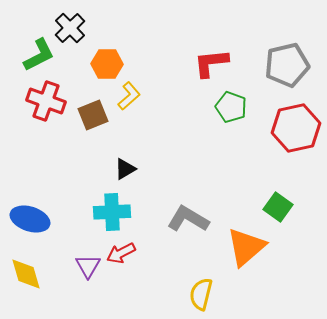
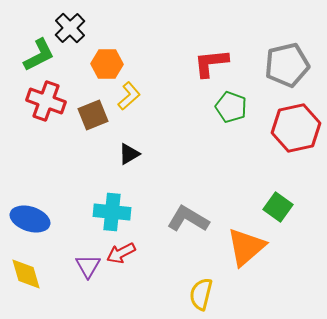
black triangle: moved 4 px right, 15 px up
cyan cross: rotated 9 degrees clockwise
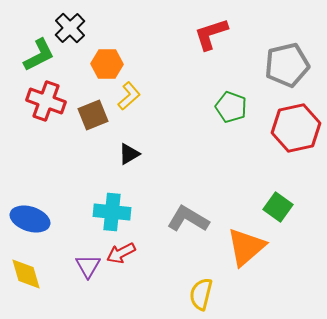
red L-shape: moved 29 px up; rotated 12 degrees counterclockwise
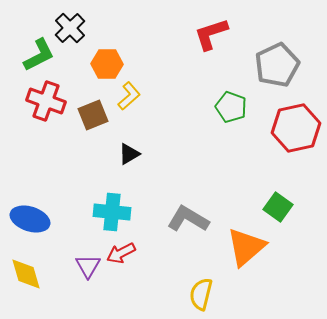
gray pentagon: moved 10 px left; rotated 12 degrees counterclockwise
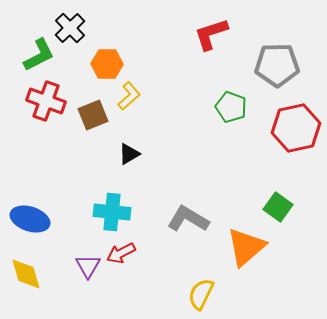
gray pentagon: rotated 24 degrees clockwise
yellow semicircle: rotated 12 degrees clockwise
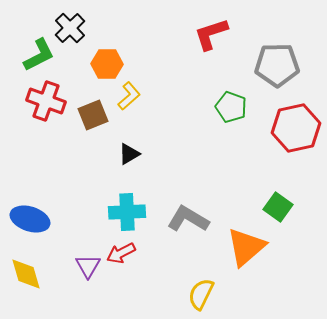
cyan cross: moved 15 px right; rotated 9 degrees counterclockwise
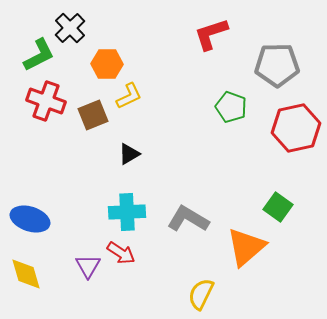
yellow L-shape: rotated 16 degrees clockwise
red arrow: rotated 120 degrees counterclockwise
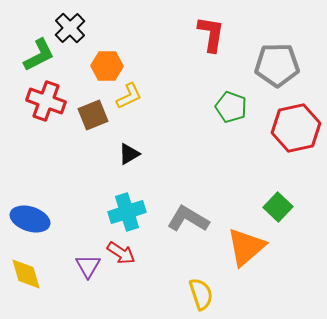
red L-shape: rotated 117 degrees clockwise
orange hexagon: moved 2 px down
green square: rotated 8 degrees clockwise
cyan cross: rotated 15 degrees counterclockwise
yellow semicircle: rotated 136 degrees clockwise
